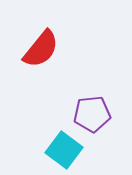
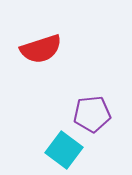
red semicircle: rotated 33 degrees clockwise
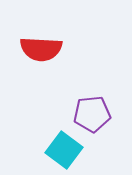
red semicircle: rotated 21 degrees clockwise
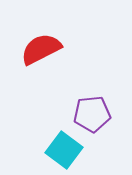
red semicircle: rotated 150 degrees clockwise
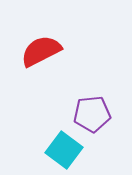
red semicircle: moved 2 px down
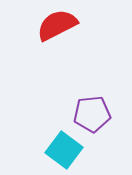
red semicircle: moved 16 px right, 26 px up
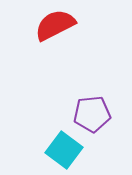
red semicircle: moved 2 px left
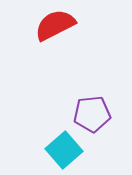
cyan square: rotated 12 degrees clockwise
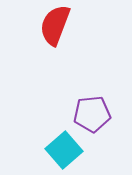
red semicircle: rotated 42 degrees counterclockwise
